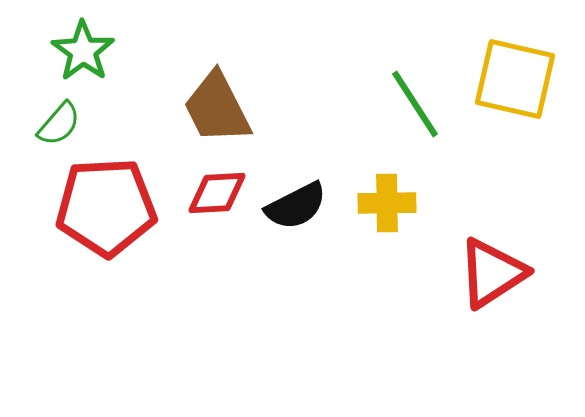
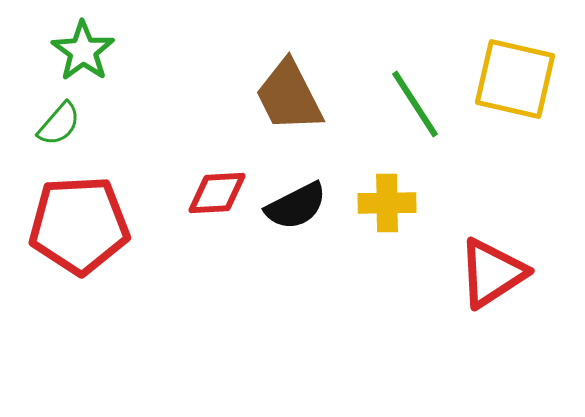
brown trapezoid: moved 72 px right, 12 px up
red pentagon: moved 27 px left, 18 px down
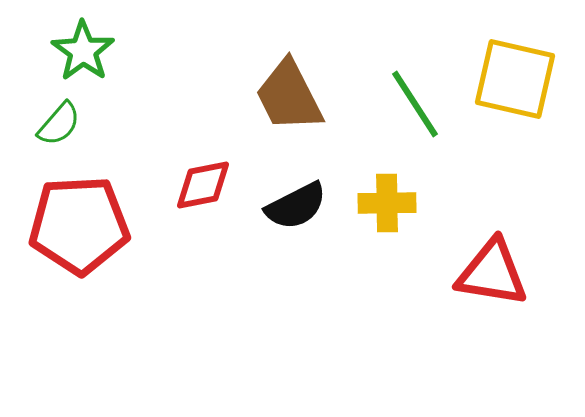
red diamond: moved 14 px left, 8 px up; rotated 8 degrees counterclockwise
red triangle: rotated 42 degrees clockwise
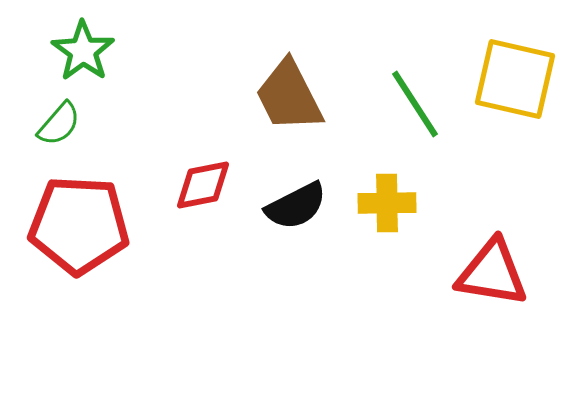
red pentagon: rotated 6 degrees clockwise
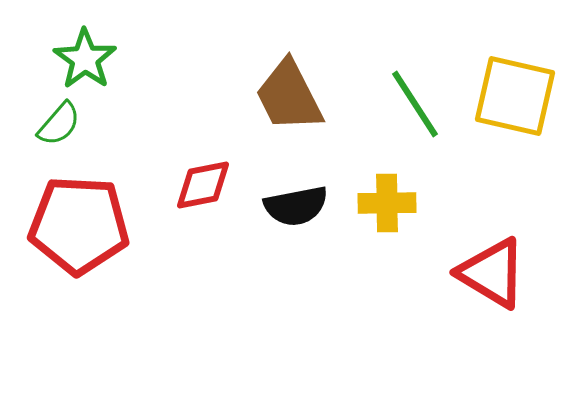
green star: moved 2 px right, 8 px down
yellow square: moved 17 px down
black semicircle: rotated 16 degrees clockwise
red triangle: rotated 22 degrees clockwise
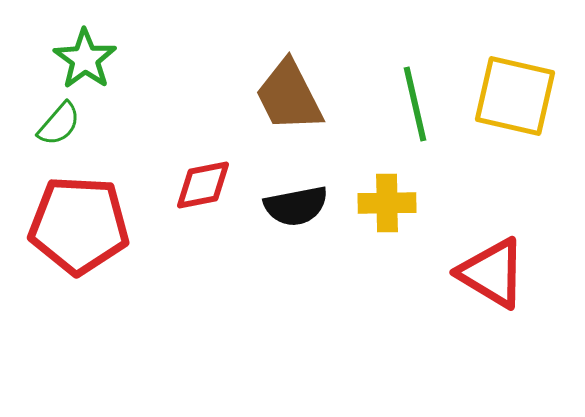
green line: rotated 20 degrees clockwise
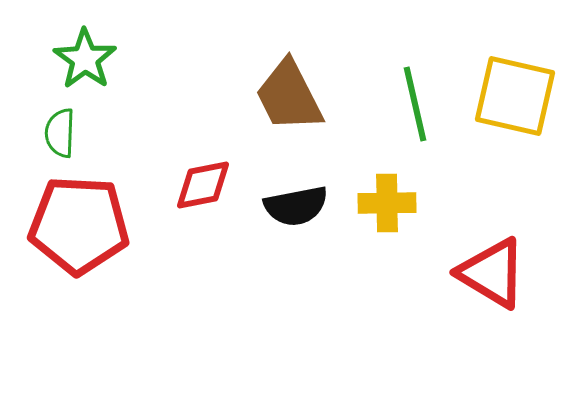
green semicircle: moved 1 px right, 9 px down; rotated 141 degrees clockwise
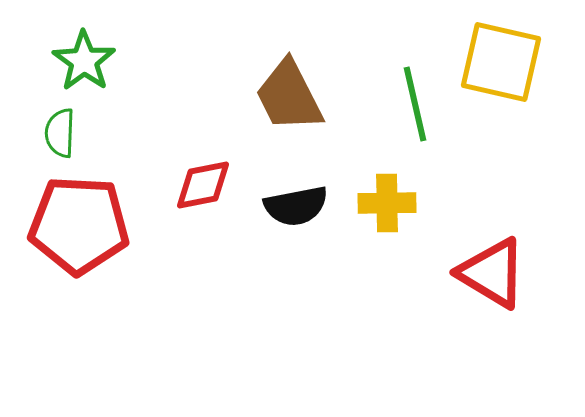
green star: moved 1 px left, 2 px down
yellow square: moved 14 px left, 34 px up
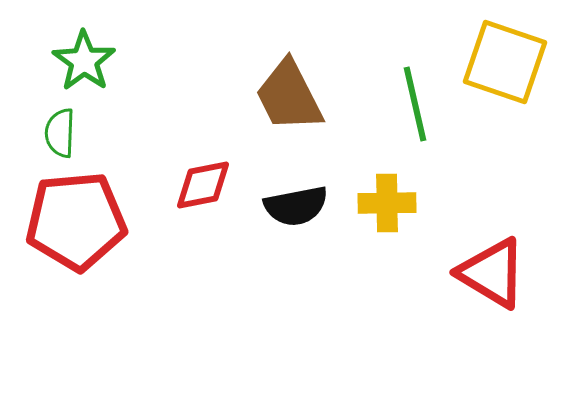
yellow square: moved 4 px right; rotated 6 degrees clockwise
red pentagon: moved 3 px left, 4 px up; rotated 8 degrees counterclockwise
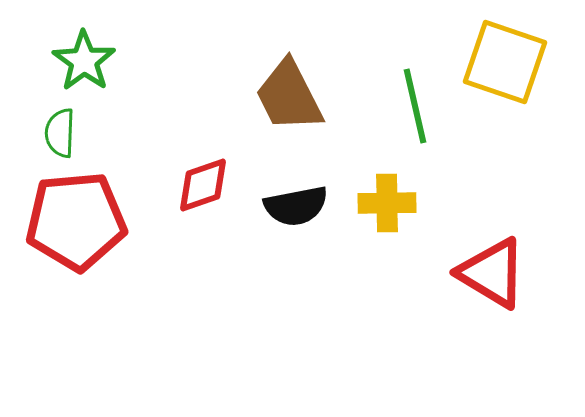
green line: moved 2 px down
red diamond: rotated 8 degrees counterclockwise
